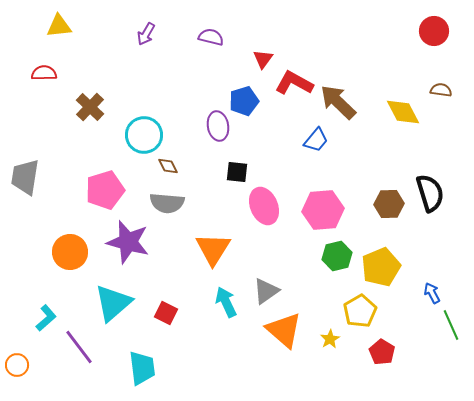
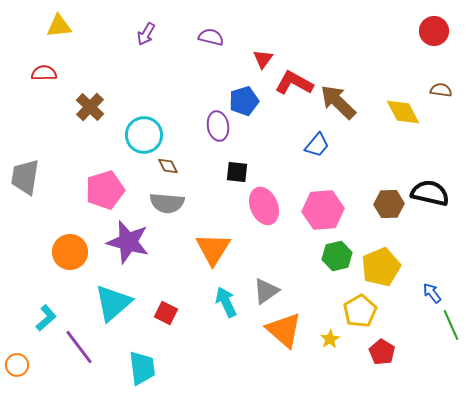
blue trapezoid at (316, 140): moved 1 px right, 5 px down
black semicircle at (430, 193): rotated 60 degrees counterclockwise
blue arrow at (432, 293): rotated 10 degrees counterclockwise
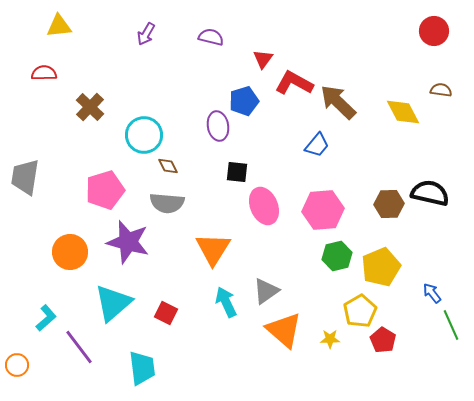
yellow star at (330, 339): rotated 30 degrees clockwise
red pentagon at (382, 352): moved 1 px right, 12 px up
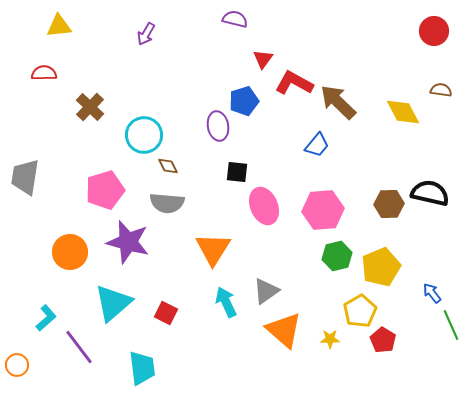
purple semicircle at (211, 37): moved 24 px right, 18 px up
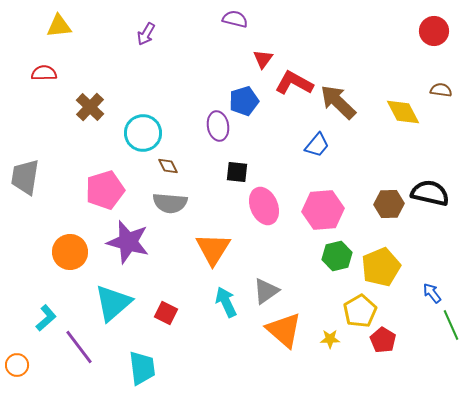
cyan circle at (144, 135): moved 1 px left, 2 px up
gray semicircle at (167, 203): moved 3 px right
